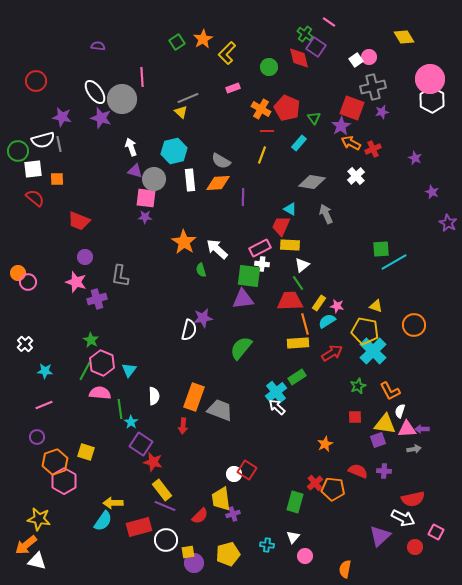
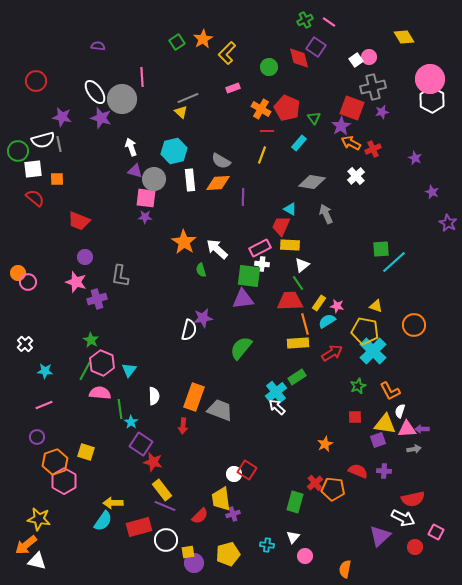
green cross at (305, 34): moved 14 px up; rotated 28 degrees clockwise
cyan line at (394, 262): rotated 12 degrees counterclockwise
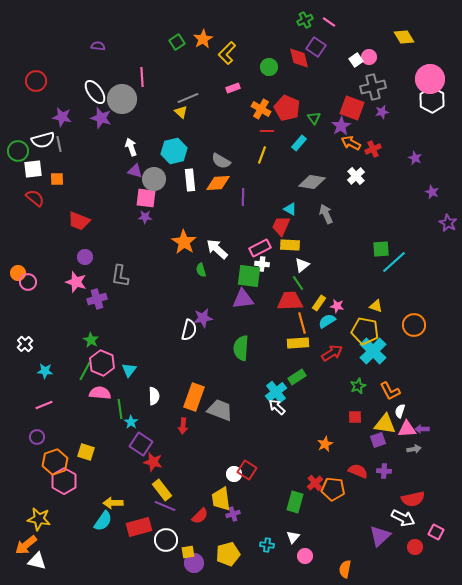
orange line at (305, 324): moved 3 px left, 1 px up
green semicircle at (241, 348): rotated 35 degrees counterclockwise
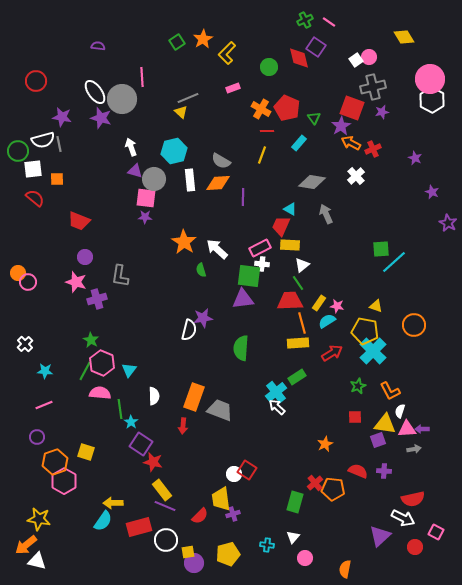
pink circle at (305, 556): moved 2 px down
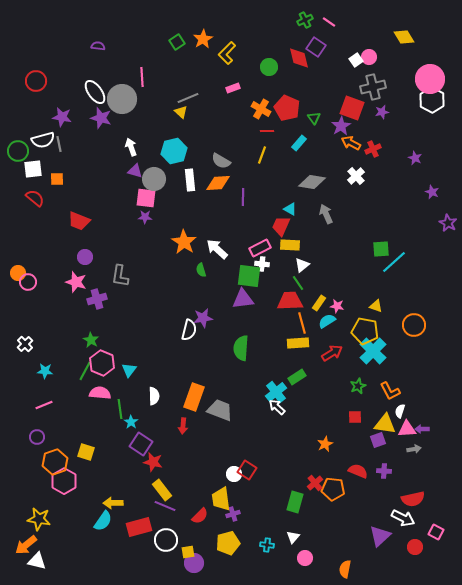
yellow pentagon at (228, 554): moved 11 px up
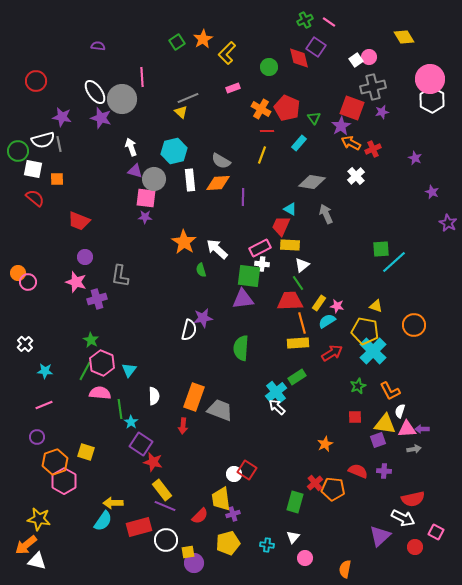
white square at (33, 169): rotated 18 degrees clockwise
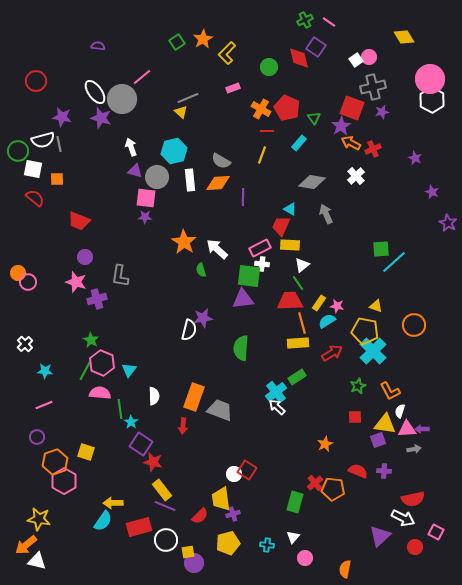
pink line at (142, 77): rotated 54 degrees clockwise
gray circle at (154, 179): moved 3 px right, 2 px up
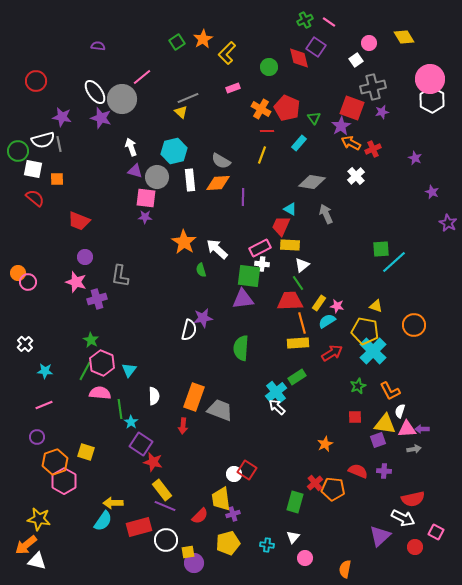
pink circle at (369, 57): moved 14 px up
